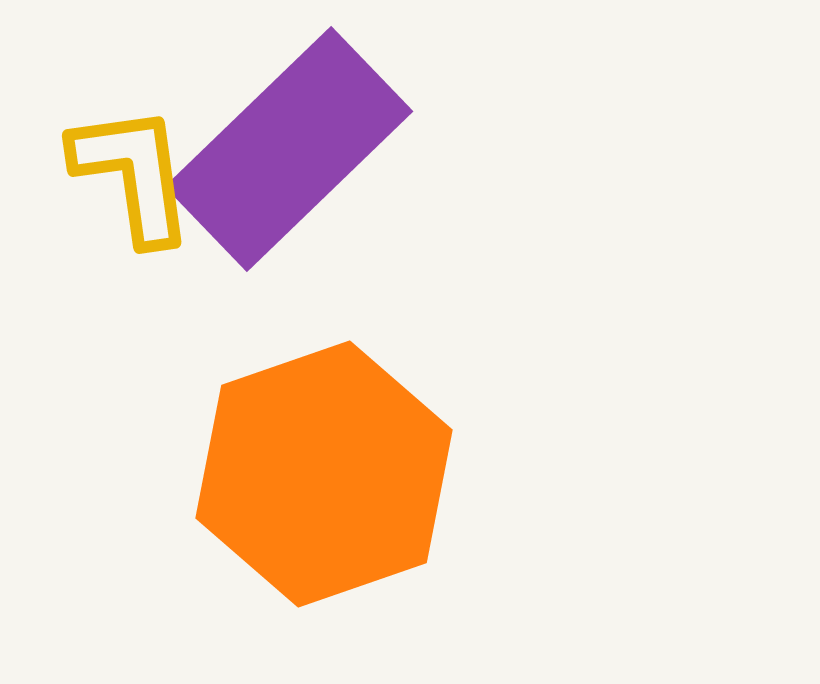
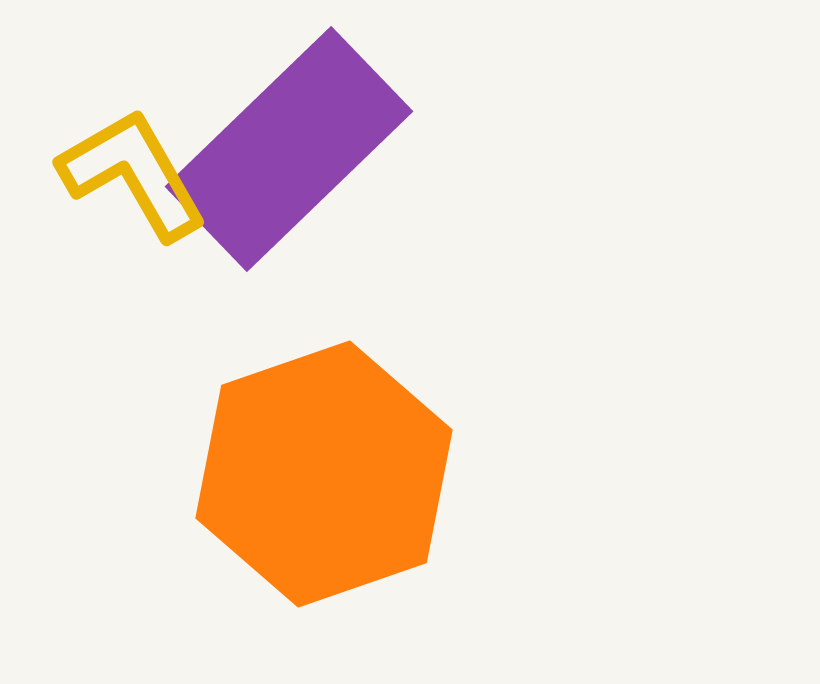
yellow L-shape: rotated 22 degrees counterclockwise
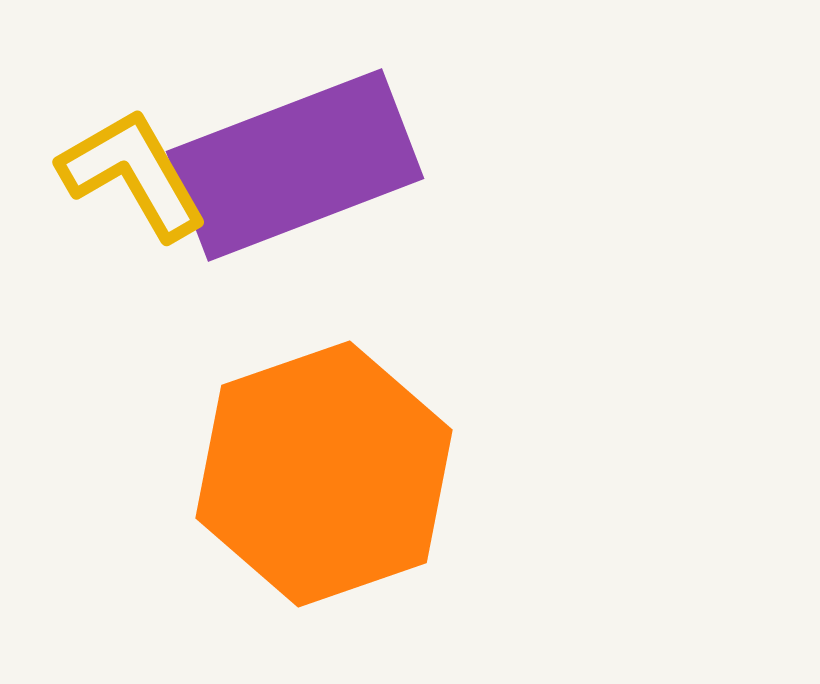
purple rectangle: moved 6 px right, 16 px down; rotated 23 degrees clockwise
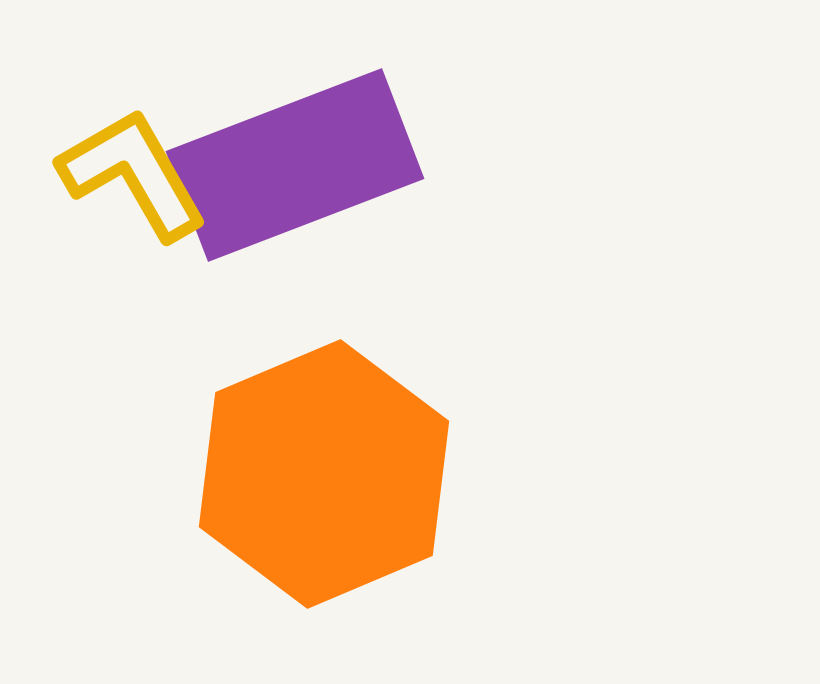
orange hexagon: rotated 4 degrees counterclockwise
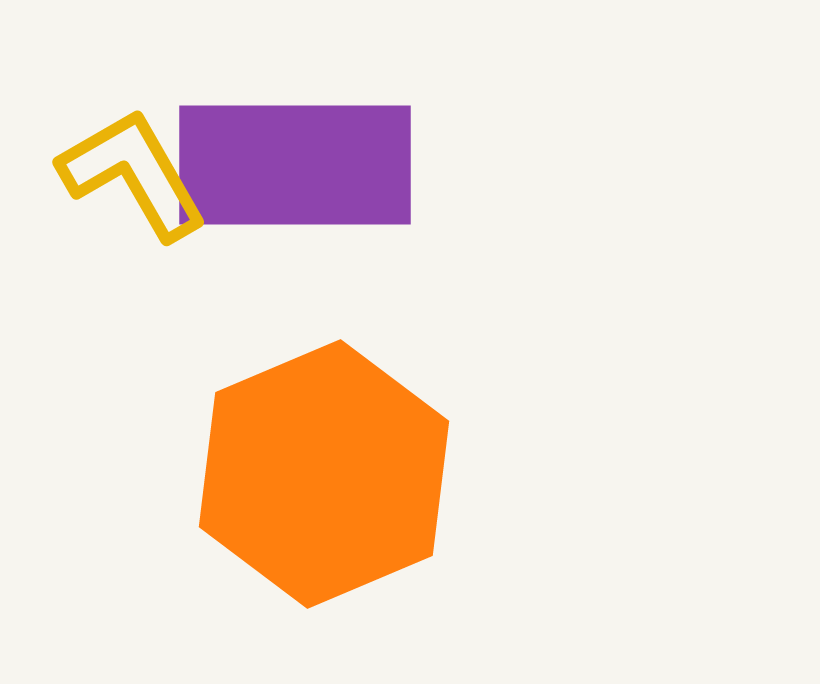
purple rectangle: rotated 21 degrees clockwise
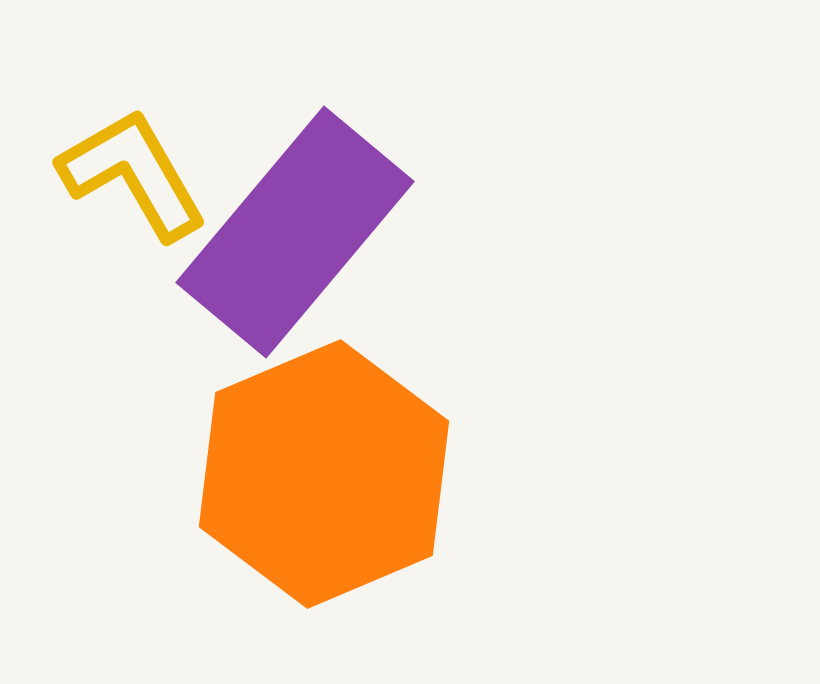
purple rectangle: moved 67 px down; rotated 50 degrees counterclockwise
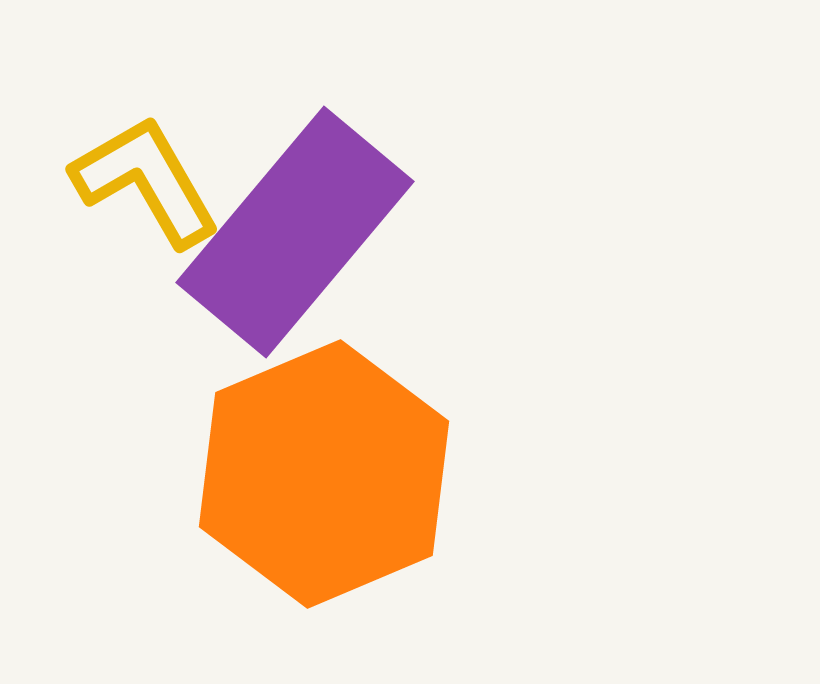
yellow L-shape: moved 13 px right, 7 px down
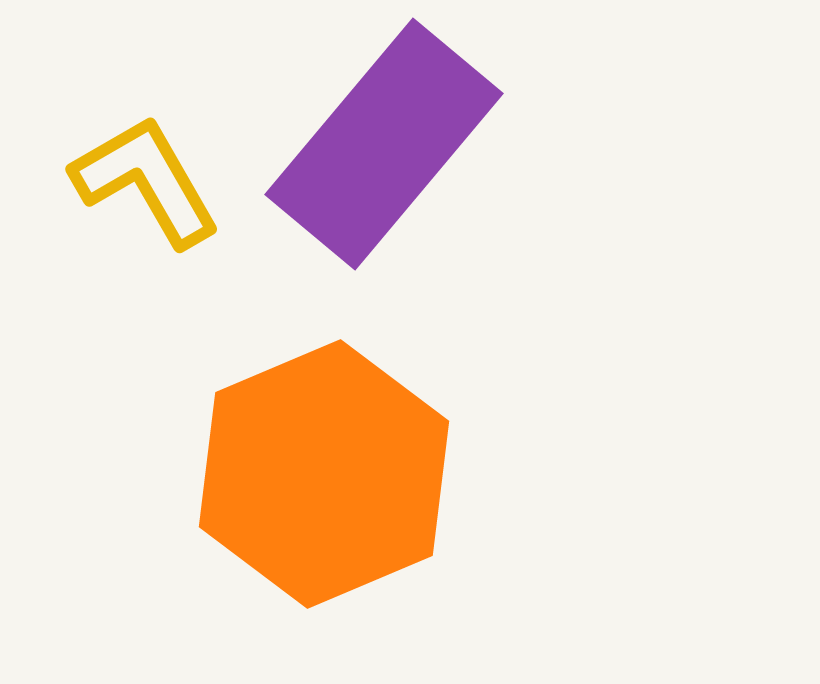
purple rectangle: moved 89 px right, 88 px up
